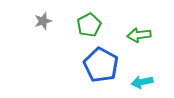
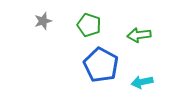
green pentagon: rotated 25 degrees counterclockwise
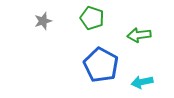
green pentagon: moved 3 px right, 7 px up
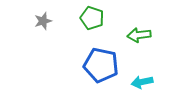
blue pentagon: rotated 16 degrees counterclockwise
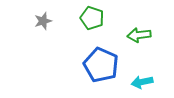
blue pentagon: rotated 12 degrees clockwise
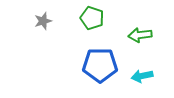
green arrow: moved 1 px right
blue pentagon: moved 1 px left; rotated 24 degrees counterclockwise
cyan arrow: moved 6 px up
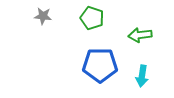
gray star: moved 5 px up; rotated 24 degrees clockwise
cyan arrow: rotated 70 degrees counterclockwise
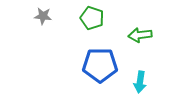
cyan arrow: moved 2 px left, 6 px down
